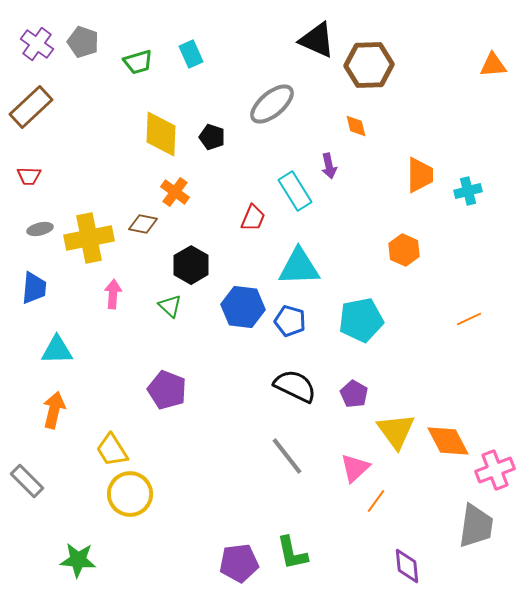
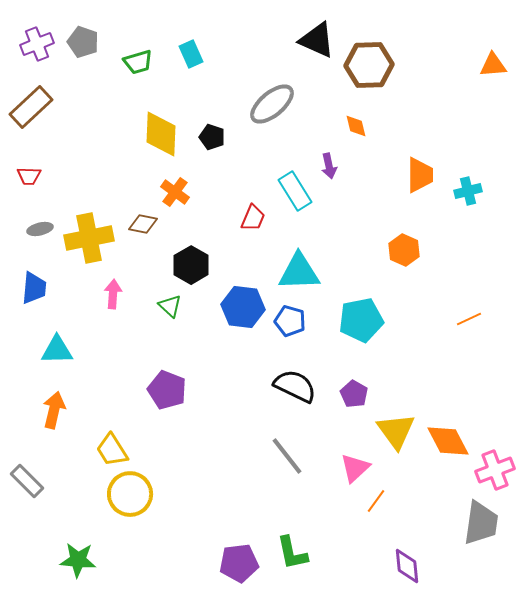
purple cross at (37, 44): rotated 32 degrees clockwise
cyan triangle at (299, 267): moved 5 px down
gray trapezoid at (476, 526): moved 5 px right, 3 px up
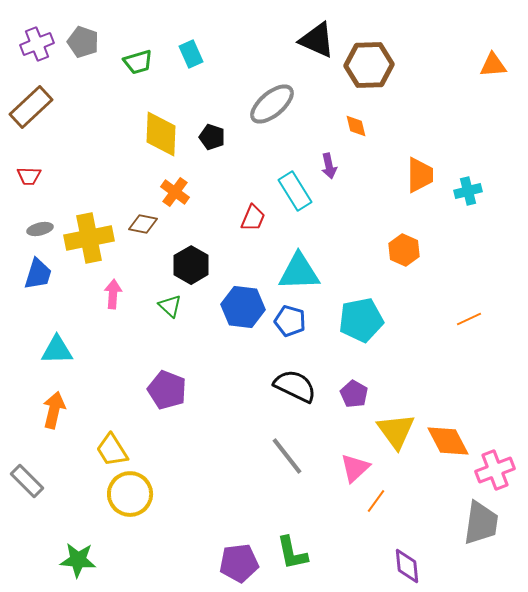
blue trapezoid at (34, 288): moved 4 px right, 14 px up; rotated 12 degrees clockwise
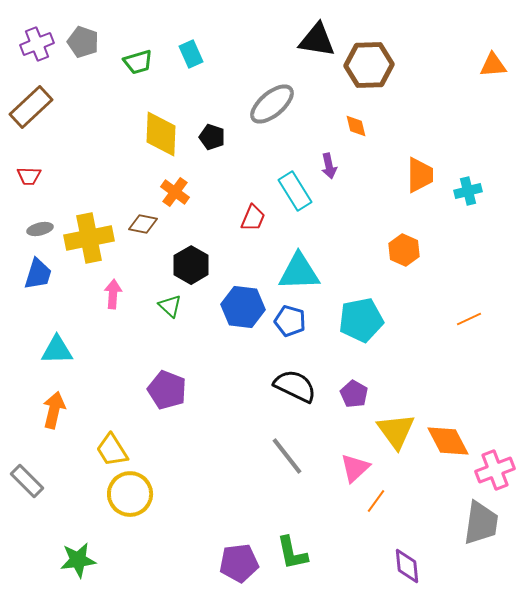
black triangle at (317, 40): rotated 15 degrees counterclockwise
green star at (78, 560): rotated 12 degrees counterclockwise
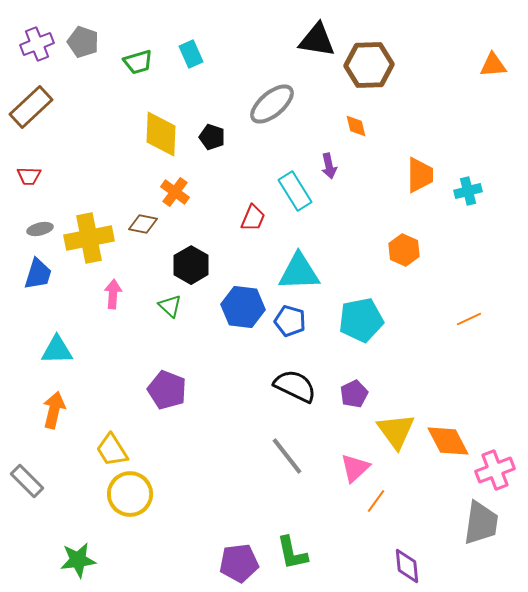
purple pentagon at (354, 394): rotated 16 degrees clockwise
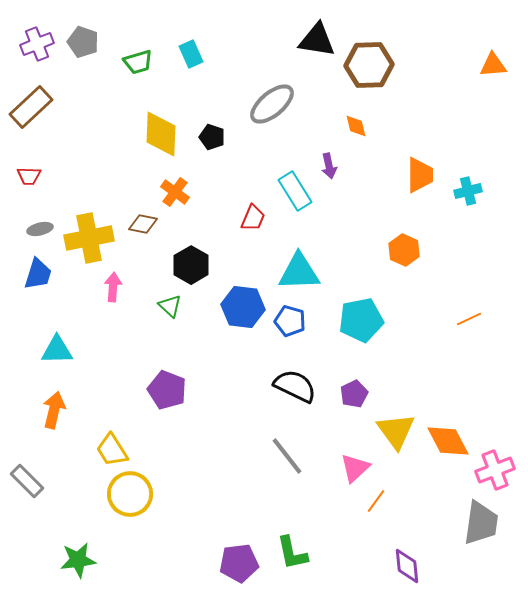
pink arrow at (113, 294): moved 7 px up
